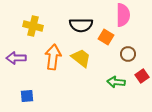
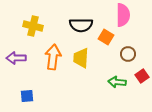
yellow trapezoid: rotated 125 degrees counterclockwise
green arrow: moved 1 px right
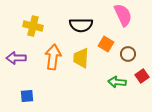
pink semicircle: rotated 25 degrees counterclockwise
orange square: moved 7 px down
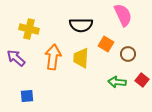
yellow cross: moved 4 px left, 3 px down
purple arrow: rotated 42 degrees clockwise
red square: moved 4 px down; rotated 16 degrees counterclockwise
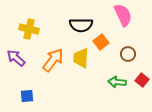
orange square: moved 5 px left, 2 px up; rotated 21 degrees clockwise
orange arrow: moved 3 px down; rotated 30 degrees clockwise
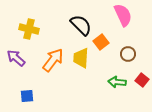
black semicircle: rotated 135 degrees counterclockwise
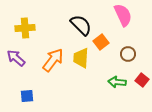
yellow cross: moved 4 px left, 1 px up; rotated 18 degrees counterclockwise
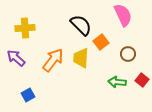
blue square: moved 1 px right, 1 px up; rotated 24 degrees counterclockwise
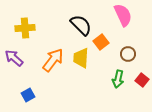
purple arrow: moved 2 px left
green arrow: moved 1 px right, 3 px up; rotated 84 degrees counterclockwise
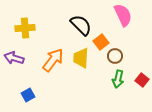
brown circle: moved 13 px left, 2 px down
purple arrow: rotated 24 degrees counterclockwise
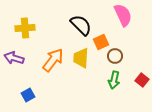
orange square: rotated 14 degrees clockwise
green arrow: moved 4 px left, 1 px down
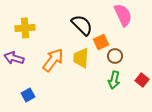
black semicircle: moved 1 px right
